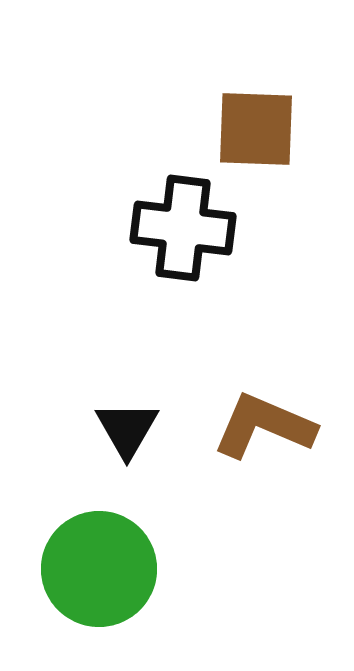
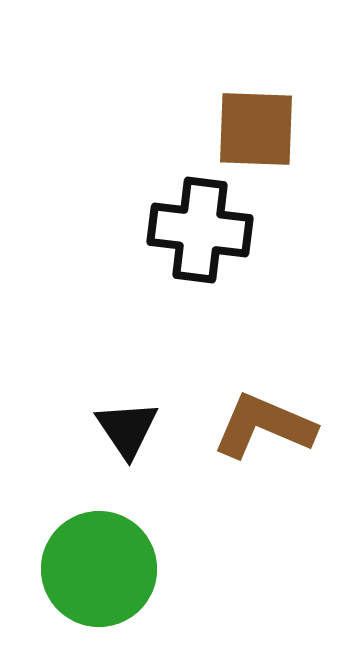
black cross: moved 17 px right, 2 px down
black triangle: rotated 4 degrees counterclockwise
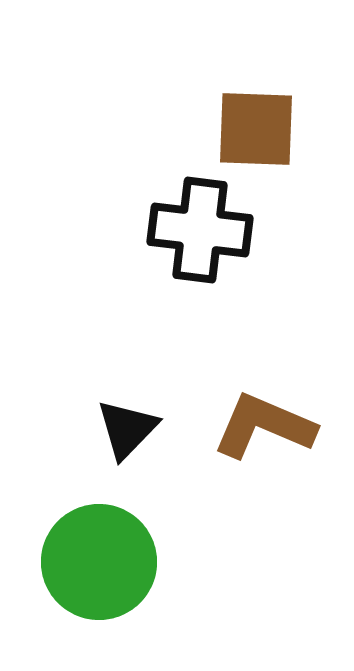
black triangle: rotated 18 degrees clockwise
green circle: moved 7 px up
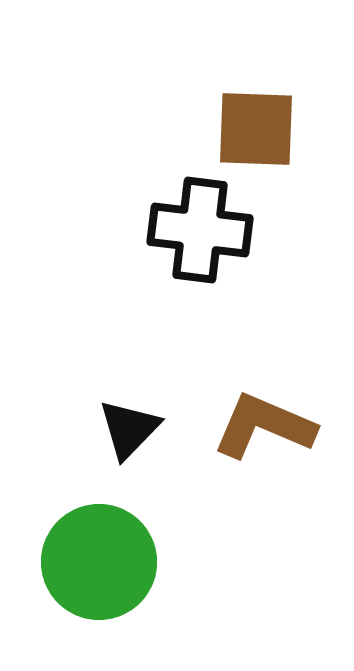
black triangle: moved 2 px right
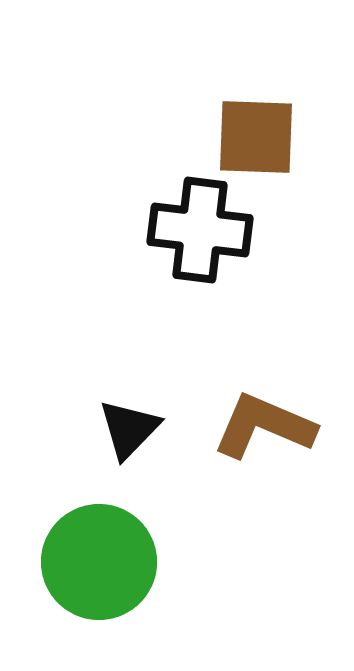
brown square: moved 8 px down
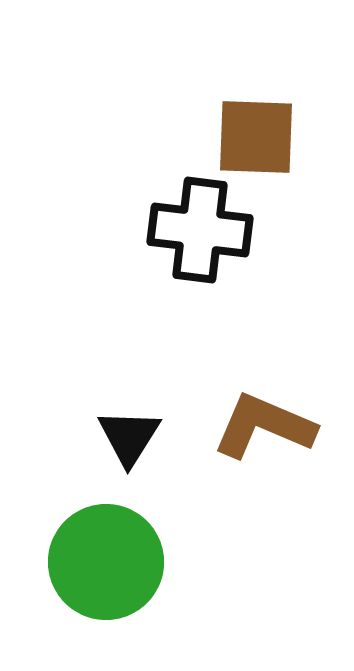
black triangle: moved 8 px down; rotated 12 degrees counterclockwise
green circle: moved 7 px right
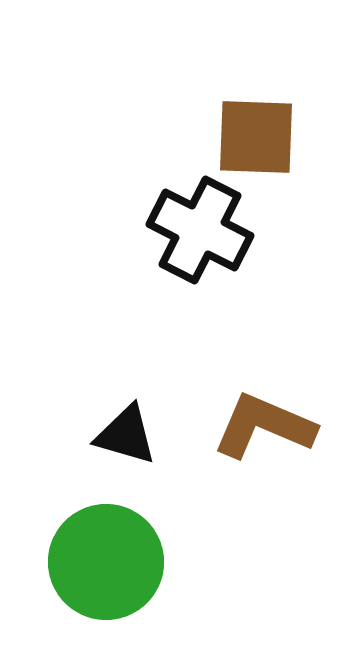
black cross: rotated 20 degrees clockwise
black triangle: moved 3 px left, 2 px up; rotated 46 degrees counterclockwise
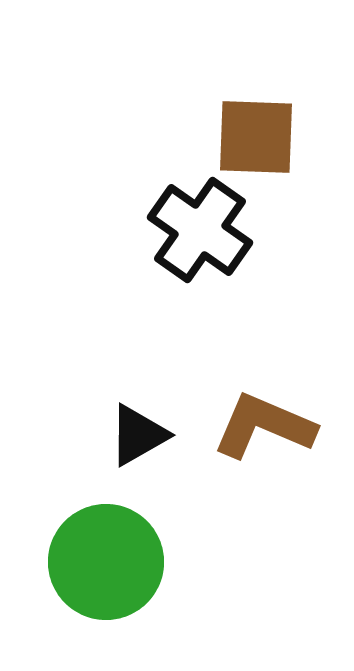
black cross: rotated 8 degrees clockwise
black triangle: moved 12 px right; rotated 46 degrees counterclockwise
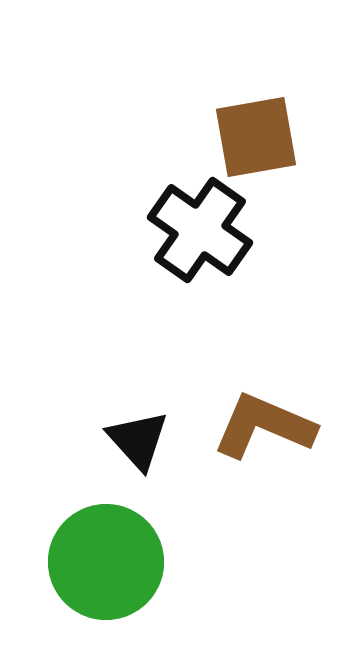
brown square: rotated 12 degrees counterclockwise
black triangle: moved 5 px down; rotated 42 degrees counterclockwise
